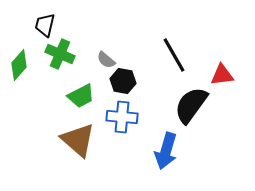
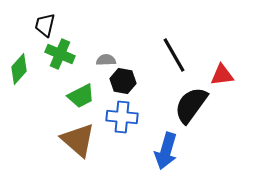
gray semicircle: rotated 138 degrees clockwise
green diamond: moved 4 px down
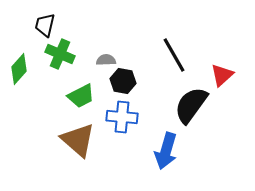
red triangle: rotated 35 degrees counterclockwise
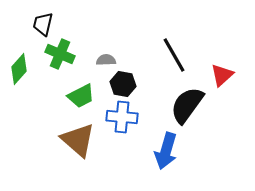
black trapezoid: moved 2 px left, 1 px up
black hexagon: moved 3 px down
black semicircle: moved 4 px left
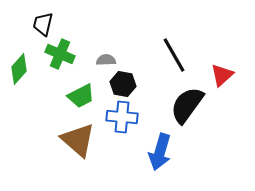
blue arrow: moved 6 px left, 1 px down
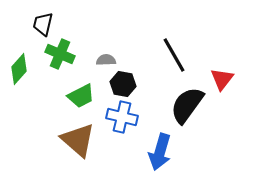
red triangle: moved 4 px down; rotated 10 degrees counterclockwise
blue cross: rotated 8 degrees clockwise
